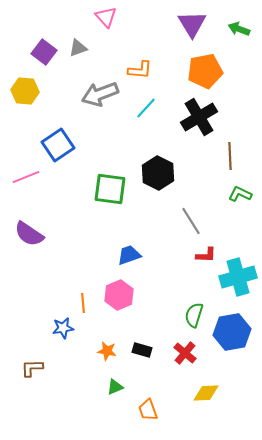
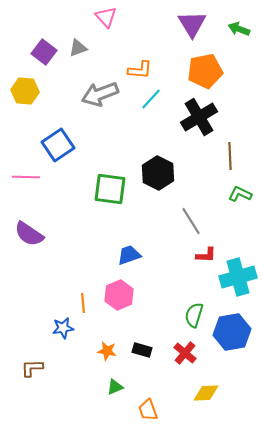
cyan line: moved 5 px right, 9 px up
pink line: rotated 24 degrees clockwise
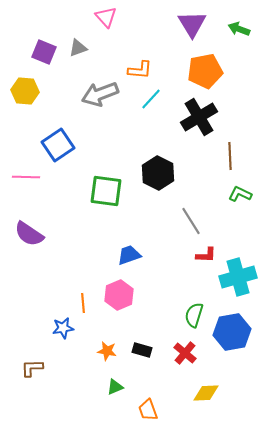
purple square: rotated 15 degrees counterclockwise
green square: moved 4 px left, 2 px down
